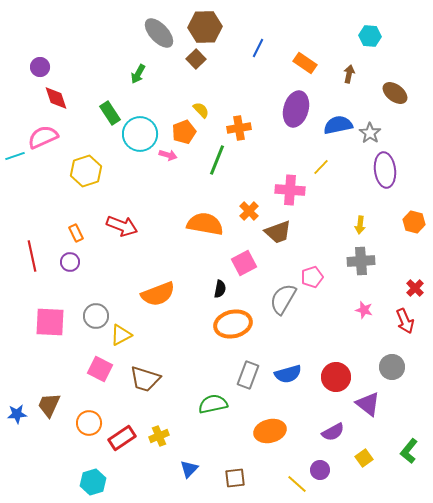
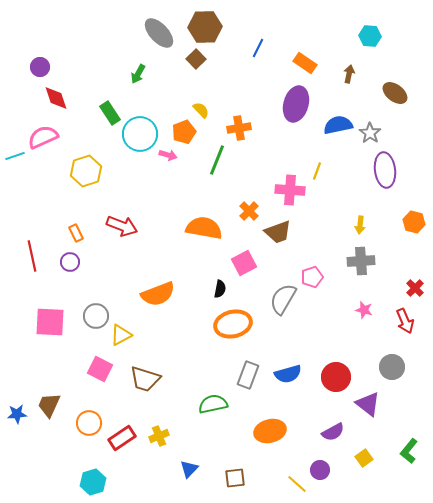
purple ellipse at (296, 109): moved 5 px up
yellow line at (321, 167): moved 4 px left, 4 px down; rotated 24 degrees counterclockwise
orange semicircle at (205, 224): moved 1 px left, 4 px down
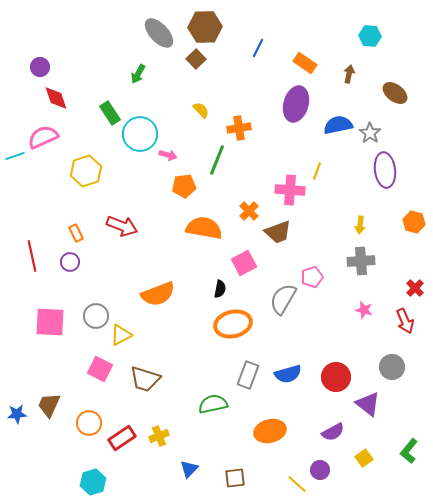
orange pentagon at (184, 132): moved 54 px down; rotated 15 degrees clockwise
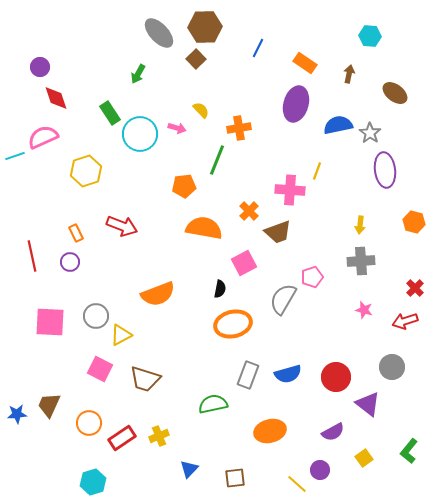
pink arrow at (168, 155): moved 9 px right, 27 px up
red arrow at (405, 321): rotated 95 degrees clockwise
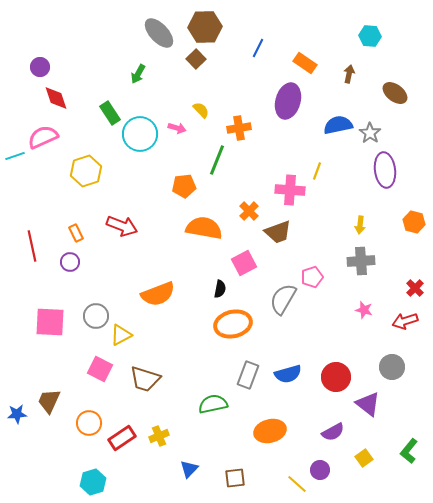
purple ellipse at (296, 104): moved 8 px left, 3 px up
red line at (32, 256): moved 10 px up
brown trapezoid at (49, 405): moved 4 px up
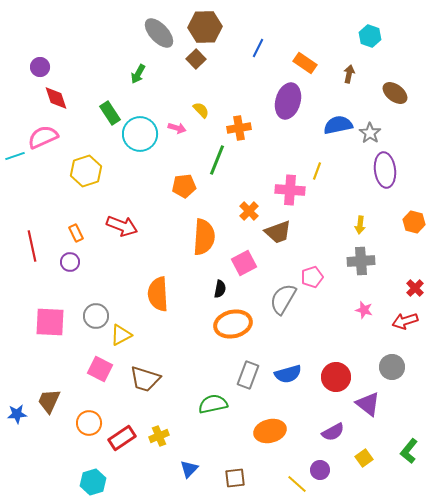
cyan hexagon at (370, 36): rotated 15 degrees clockwise
orange semicircle at (204, 228): moved 9 px down; rotated 84 degrees clockwise
orange semicircle at (158, 294): rotated 108 degrees clockwise
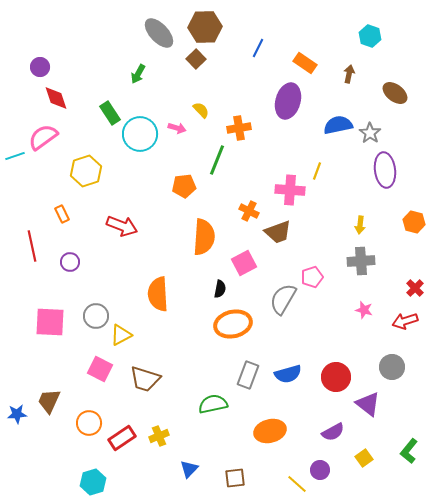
pink semicircle at (43, 137): rotated 12 degrees counterclockwise
orange cross at (249, 211): rotated 18 degrees counterclockwise
orange rectangle at (76, 233): moved 14 px left, 19 px up
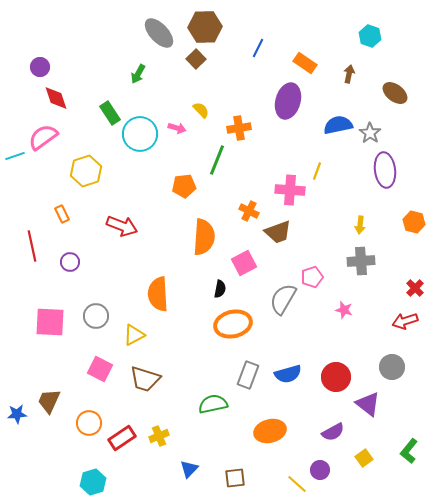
pink star at (364, 310): moved 20 px left
yellow triangle at (121, 335): moved 13 px right
